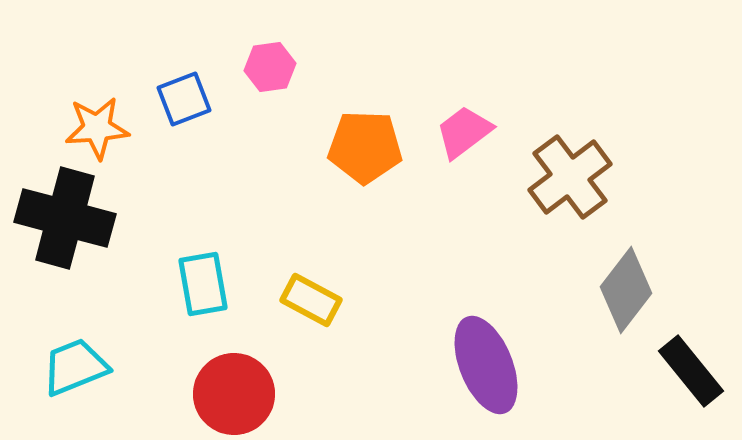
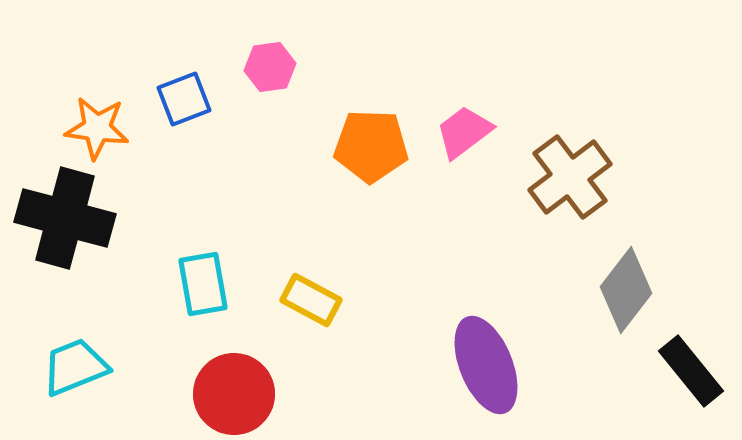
orange star: rotated 12 degrees clockwise
orange pentagon: moved 6 px right, 1 px up
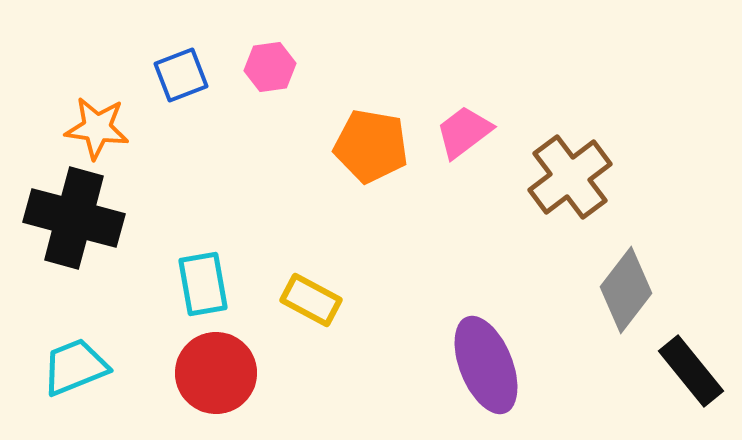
blue square: moved 3 px left, 24 px up
orange pentagon: rotated 8 degrees clockwise
black cross: moved 9 px right
red circle: moved 18 px left, 21 px up
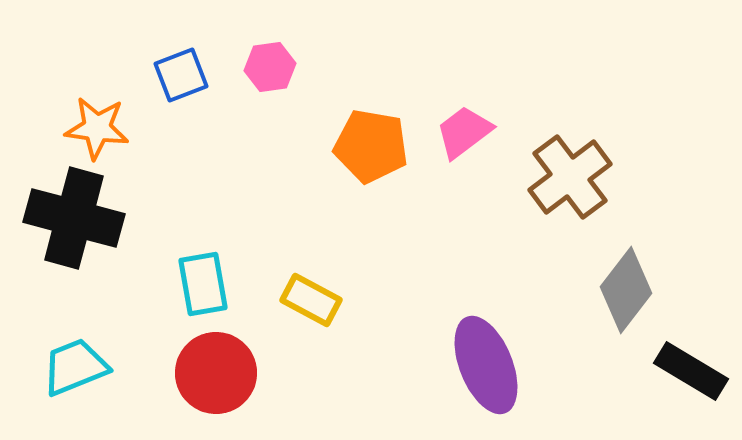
black rectangle: rotated 20 degrees counterclockwise
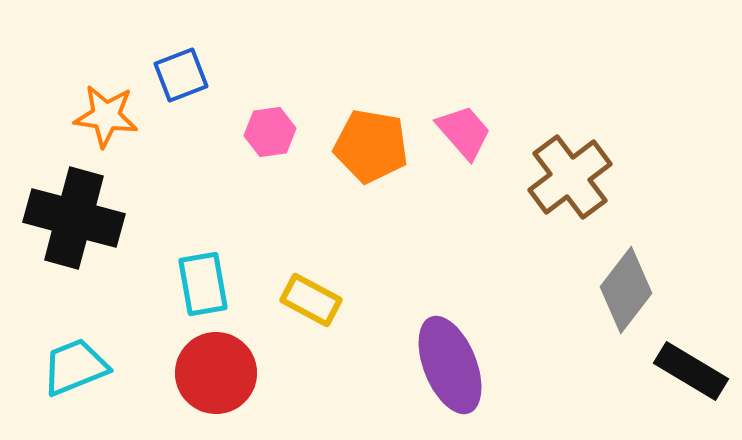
pink hexagon: moved 65 px down
orange star: moved 9 px right, 12 px up
pink trapezoid: rotated 86 degrees clockwise
purple ellipse: moved 36 px left
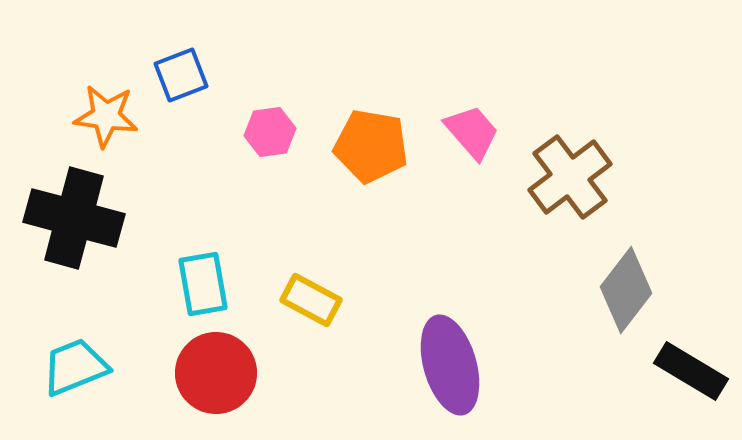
pink trapezoid: moved 8 px right
purple ellipse: rotated 6 degrees clockwise
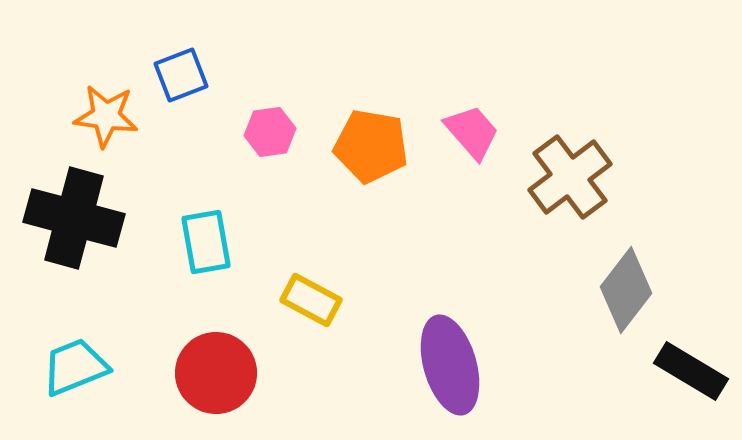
cyan rectangle: moved 3 px right, 42 px up
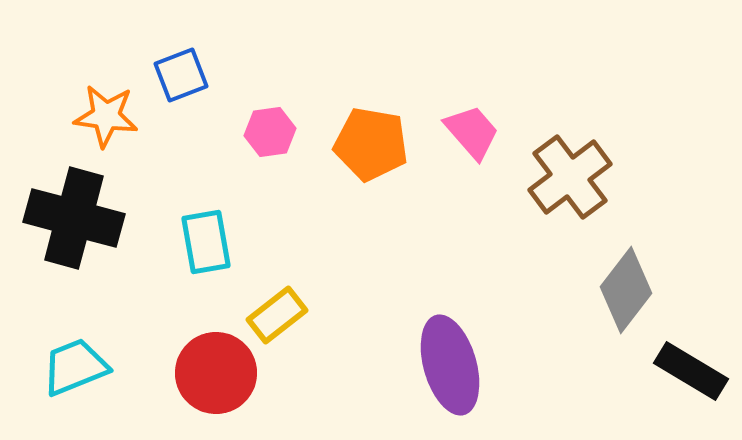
orange pentagon: moved 2 px up
yellow rectangle: moved 34 px left, 15 px down; rotated 66 degrees counterclockwise
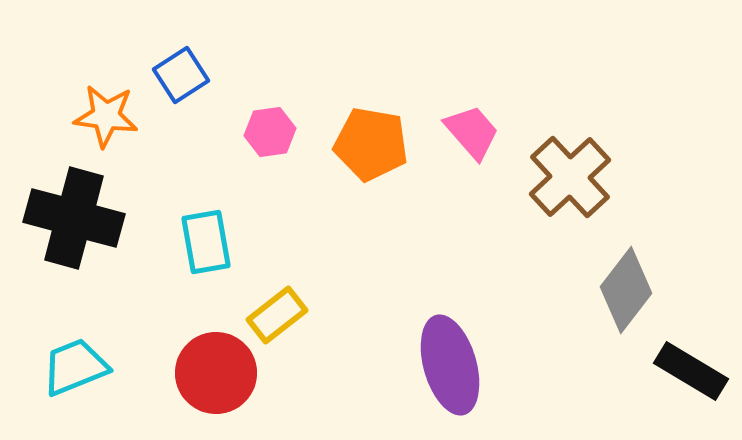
blue square: rotated 12 degrees counterclockwise
brown cross: rotated 6 degrees counterclockwise
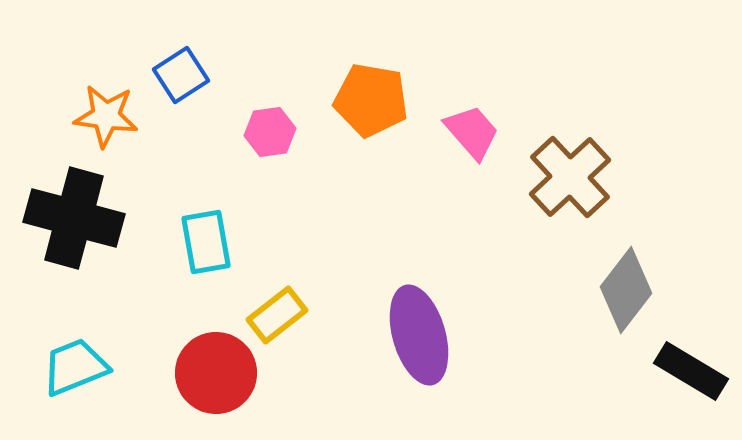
orange pentagon: moved 44 px up
purple ellipse: moved 31 px left, 30 px up
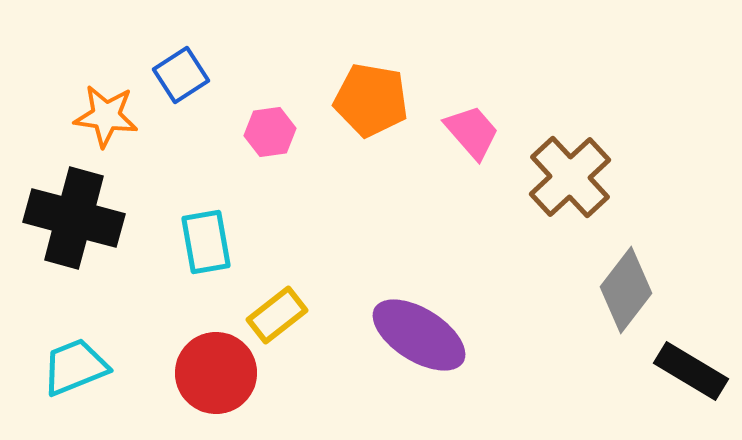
purple ellipse: rotated 42 degrees counterclockwise
